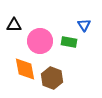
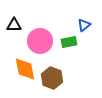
blue triangle: rotated 24 degrees clockwise
green rectangle: rotated 21 degrees counterclockwise
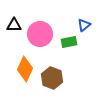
pink circle: moved 7 px up
orange diamond: rotated 35 degrees clockwise
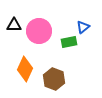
blue triangle: moved 1 px left, 2 px down
pink circle: moved 1 px left, 3 px up
brown hexagon: moved 2 px right, 1 px down
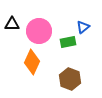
black triangle: moved 2 px left, 1 px up
green rectangle: moved 1 px left
orange diamond: moved 7 px right, 7 px up
brown hexagon: moved 16 px right
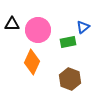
pink circle: moved 1 px left, 1 px up
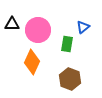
green rectangle: moved 1 px left, 2 px down; rotated 70 degrees counterclockwise
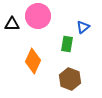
pink circle: moved 14 px up
orange diamond: moved 1 px right, 1 px up
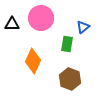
pink circle: moved 3 px right, 2 px down
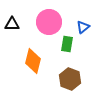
pink circle: moved 8 px right, 4 px down
orange diamond: rotated 10 degrees counterclockwise
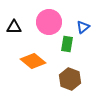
black triangle: moved 2 px right, 3 px down
orange diamond: rotated 65 degrees counterclockwise
